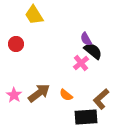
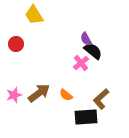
pink star: rotated 21 degrees clockwise
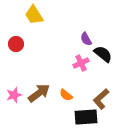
black semicircle: moved 10 px right, 3 px down
pink cross: rotated 14 degrees clockwise
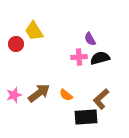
yellow trapezoid: moved 16 px down
purple semicircle: moved 4 px right
black semicircle: moved 3 px left, 4 px down; rotated 54 degrees counterclockwise
pink cross: moved 2 px left, 6 px up; rotated 21 degrees clockwise
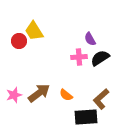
red circle: moved 3 px right, 3 px up
black semicircle: rotated 18 degrees counterclockwise
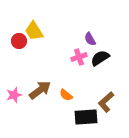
pink cross: rotated 14 degrees counterclockwise
brown arrow: moved 1 px right, 3 px up
brown L-shape: moved 5 px right, 3 px down
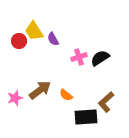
purple semicircle: moved 37 px left
pink star: moved 1 px right, 3 px down
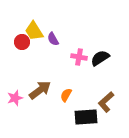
red circle: moved 3 px right, 1 px down
pink cross: rotated 28 degrees clockwise
orange semicircle: rotated 80 degrees clockwise
